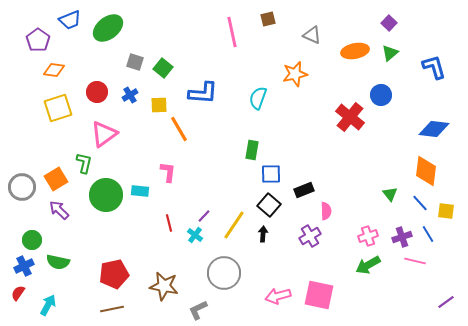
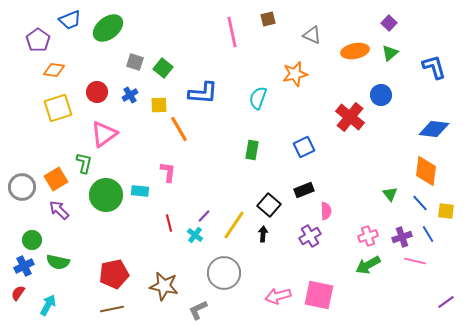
blue square at (271, 174): moved 33 px right, 27 px up; rotated 25 degrees counterclockwise
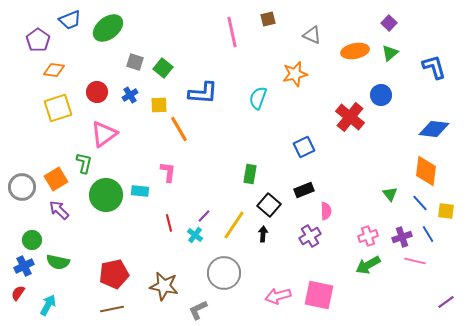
green rectangle at (252, 150): moved 2 px left, 24 px down
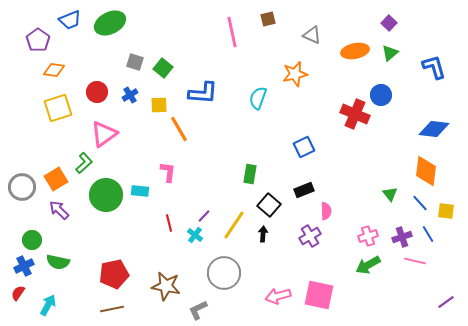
green ellipse at (108, 28): moved 2 px right, 5 px up; rotated 12 degrees clockwise
red cross at (350, 117): moved 5 px right, 3 px up; rotated 16 degrees counterclockwise
green L-shape at (84, 163): rotated 35 degrees clockwise
brown star at (164, 286): moved 2 px right
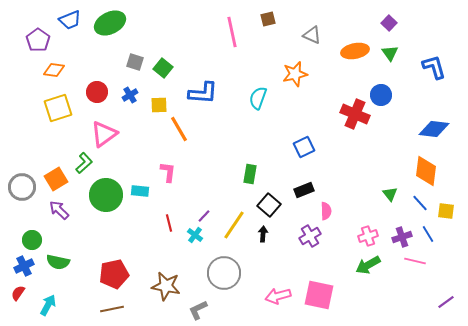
green triangle at (390, 53): rotated 24 degrees counterclockwise
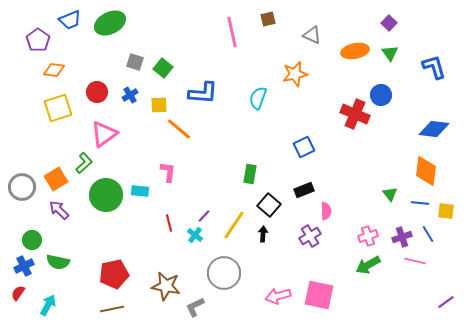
orange line at (179, 129): rotated 20 degrees counterclockwise
blue line at (420, 203): rotated 42 degrees counterclockwise
gray L-shape at (198, 310): moved 3 px left, 3 px up
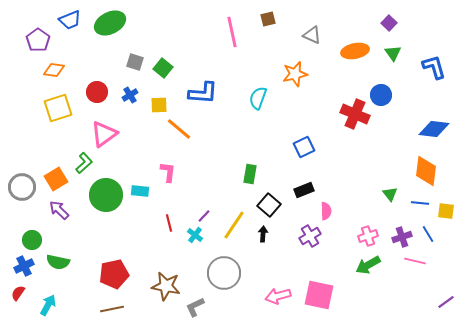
green triangle at (390, 53): moved 3 px right
